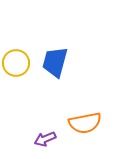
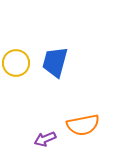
orange semicircle: moved 2 px left, 2 px down
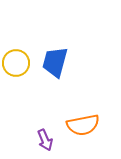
purple arrow: moved 1 px down; rotated 90 degrees counterclockwise
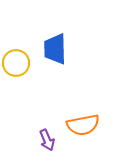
blue trapezoid: moved 13 px up; rotated 16 degrees counterclockwise
purple arrow: moved 2 px right
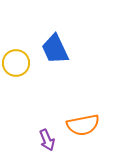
blue trapezoid: rotated 24 degrees counterclockwise
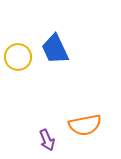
yellow circle: moved 2 px right, 6 px up
orange semicircle: moved 2 px right
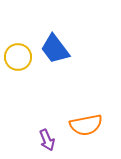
blue trapezoid: rotated 12 degrees counterclockwise
orange semicircle: moved 1 px right
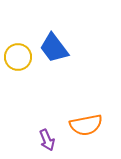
blue trapezoid: moved 1 px left, 1 px up
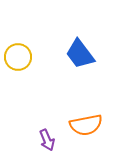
blue trapezoid: moved 26 px right, 6 px down
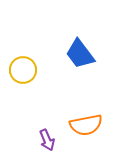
yellow circle: moved 5 px right, 13 px down
